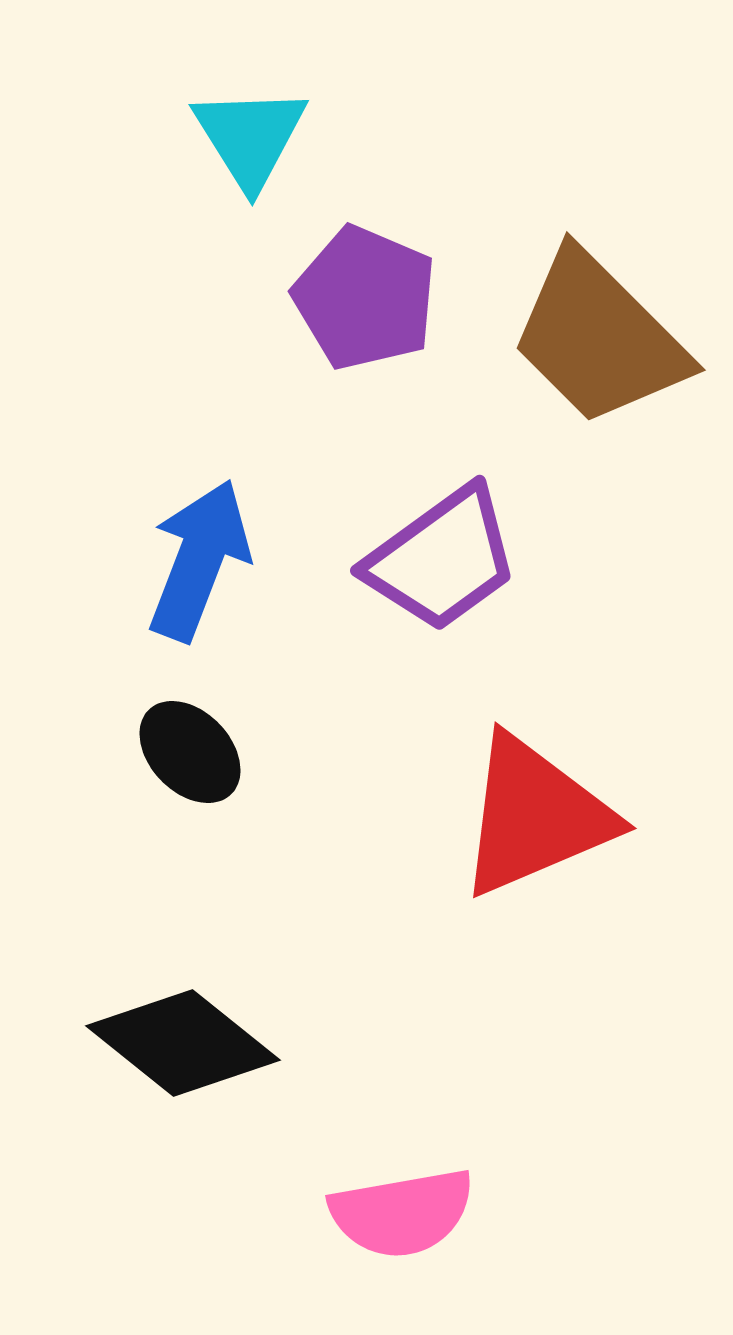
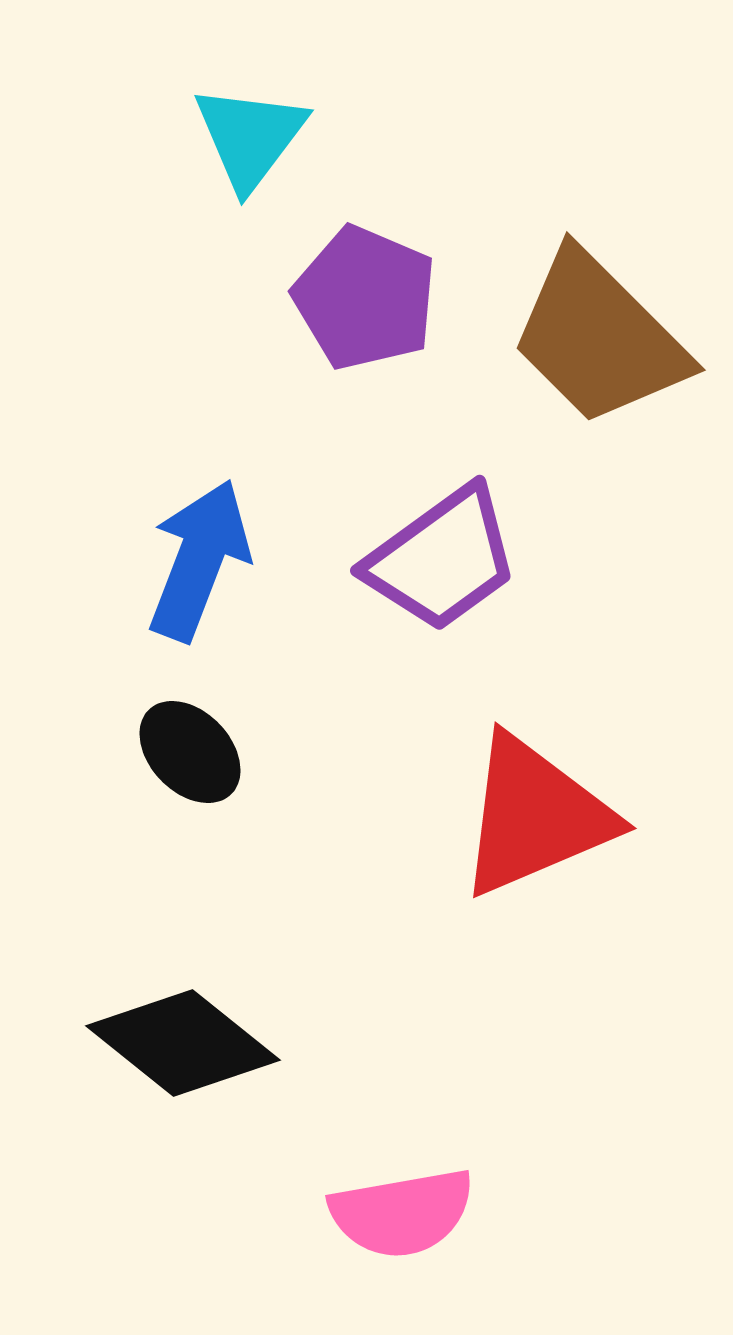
cyan triangle: rotated 9 degrees clockwise
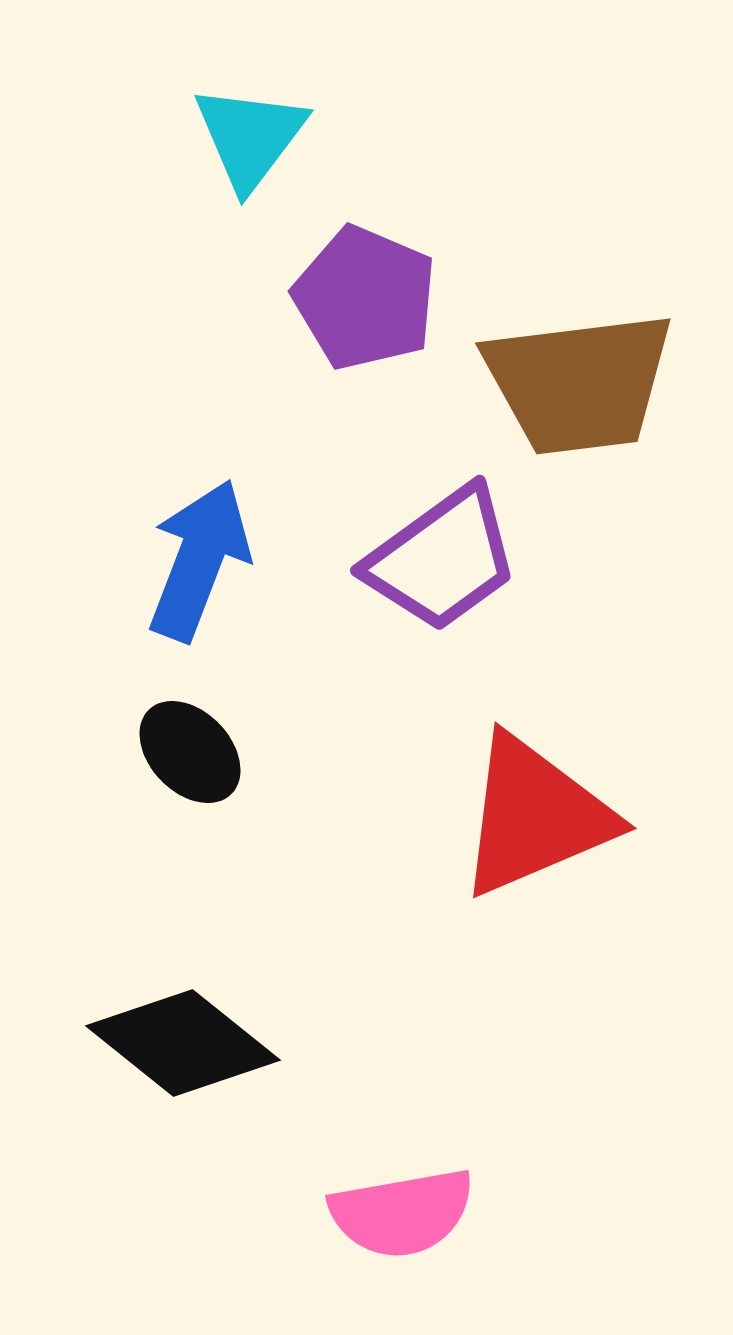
brown trapezoid: moved 20 px left, 45 px down; rotated 52 degrees counterclockwise
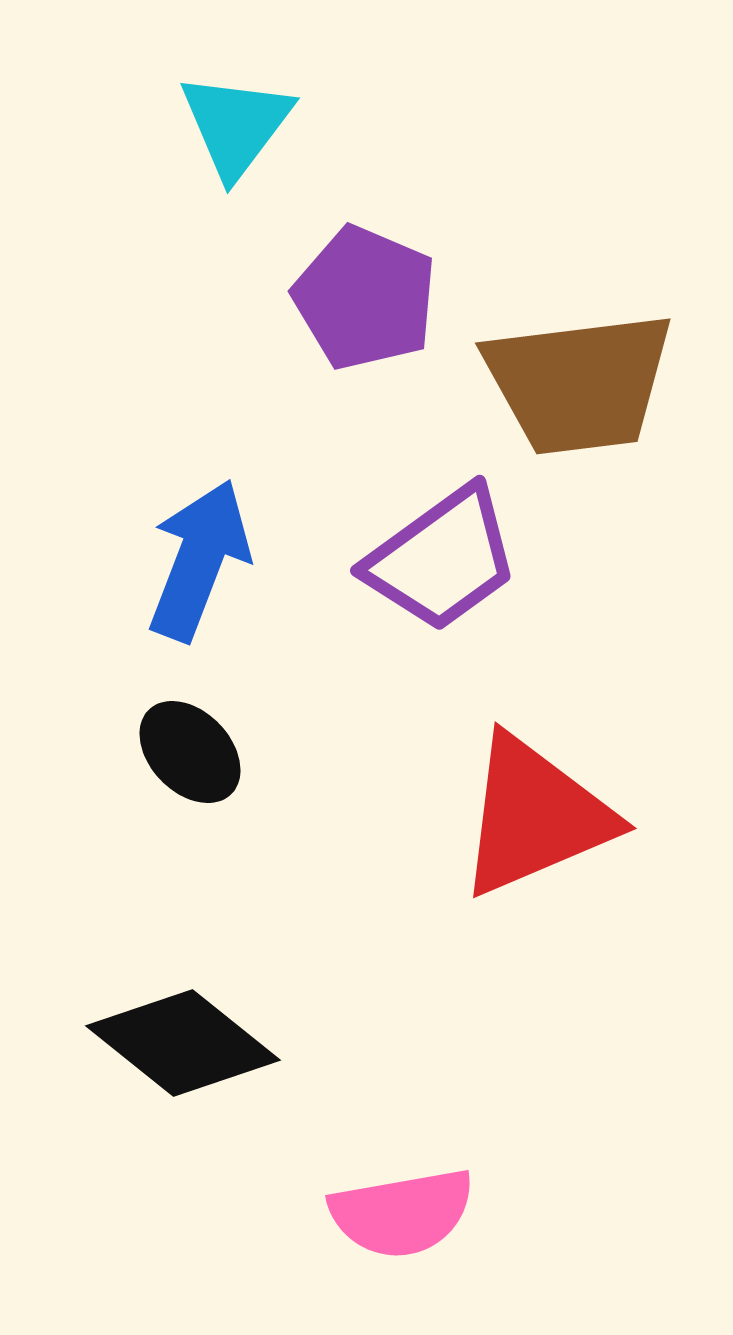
cyan triangle: moved 14 px left, 12 px up
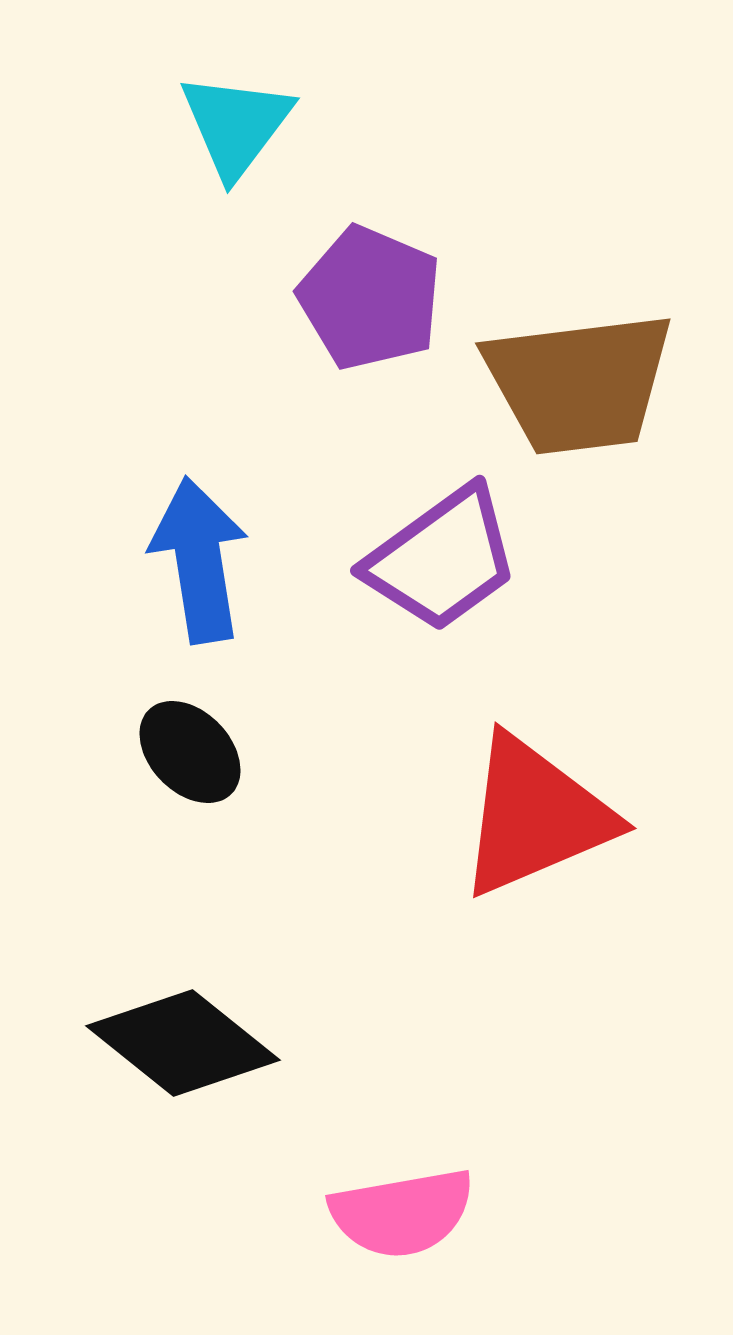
purple pentagon: moved 5 px right
blue arrow: rotated 30 degrees counterclockwise
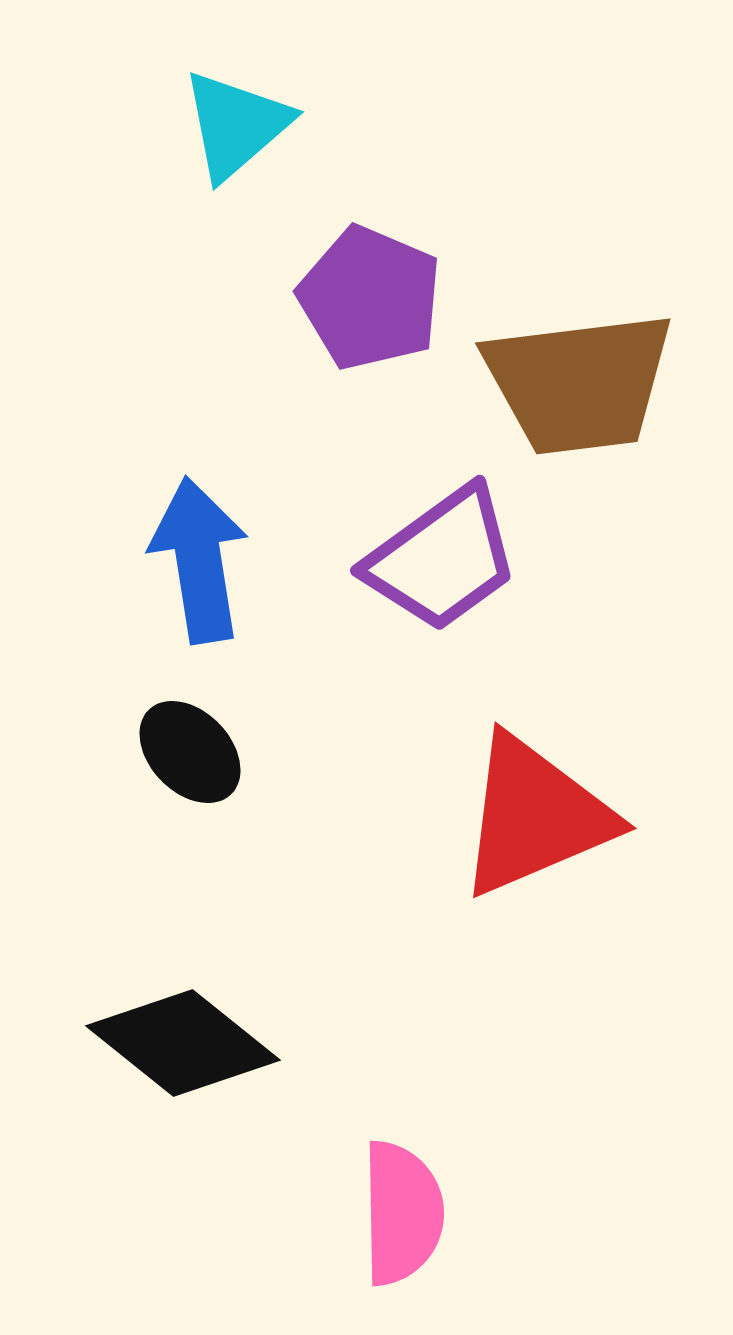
cyan triangle: rotated 12 degrees clockwise
pink semicircle: rotated 81 degrees counterclockwise
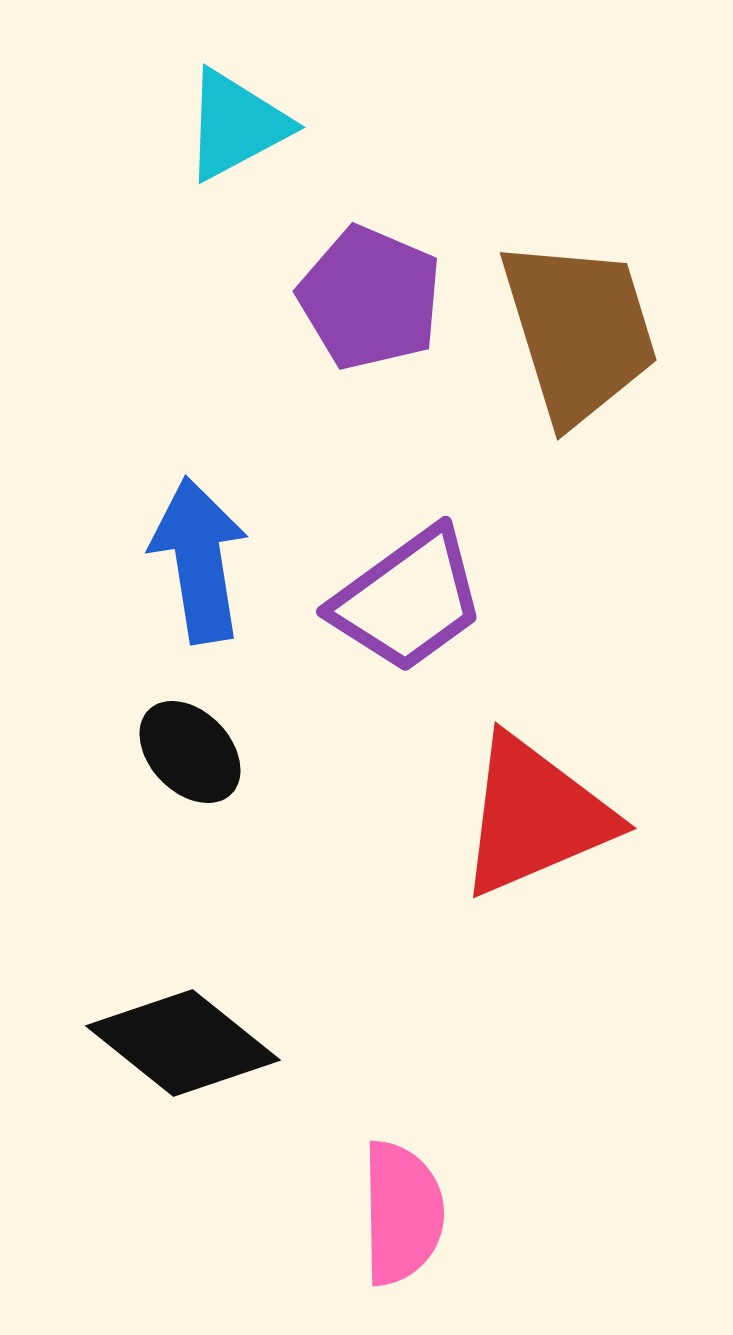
cyan triangle: rotated 13 degrees clockwise
brown trapezoid: moved 52 px up; rotated 100 degrees counterclockwise
purple trapezoid: moved 34 px left, 41 px down
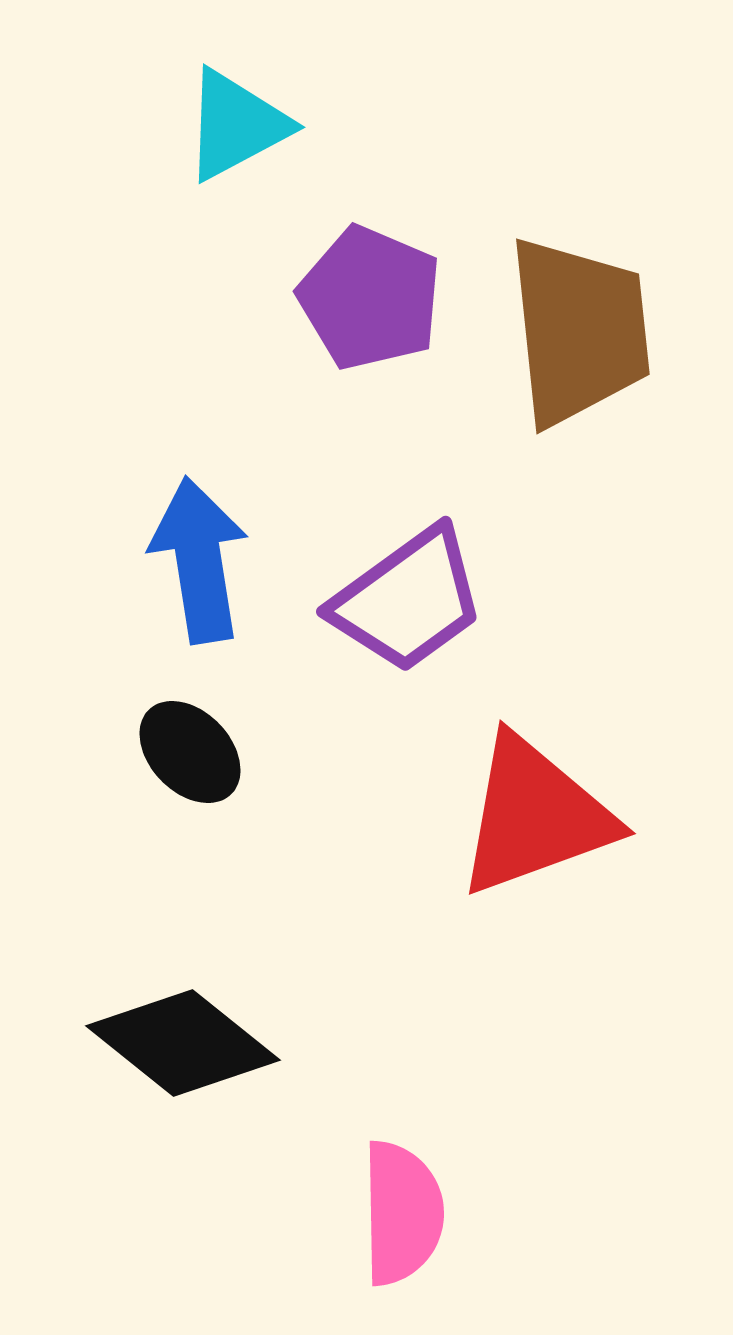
brown trapezoid: rotated 11 degrees clockwise
red triangle: rotated 3 degrees clockwise
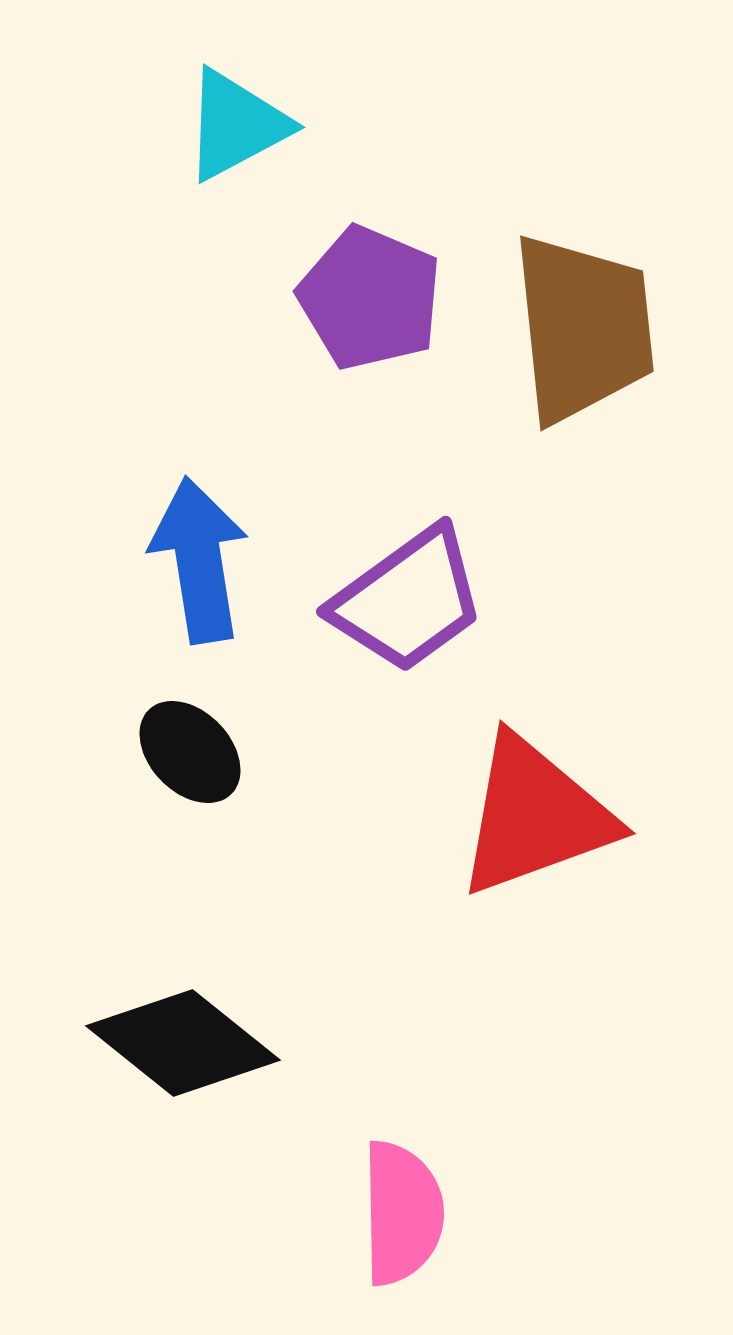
brown trapezoid: moved 4 px right, 3 px up
